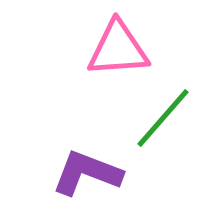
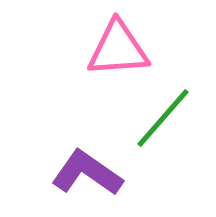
purple L-shape: rotated 14 degrees clockwise
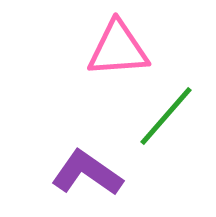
green line: moved 3 px right, 2 px up
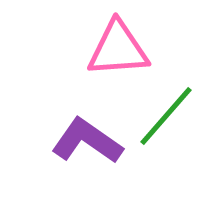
purple L-shape: moved 32 px up
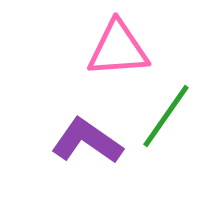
green line: rotated 6 degrees counterclockwise
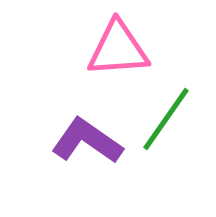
green line: moved 3 px down
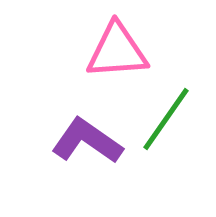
pink triangle: moved 1 px left, 2 px down
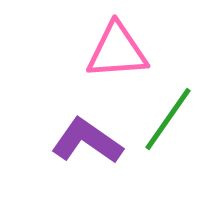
green line: moved 2 px right
